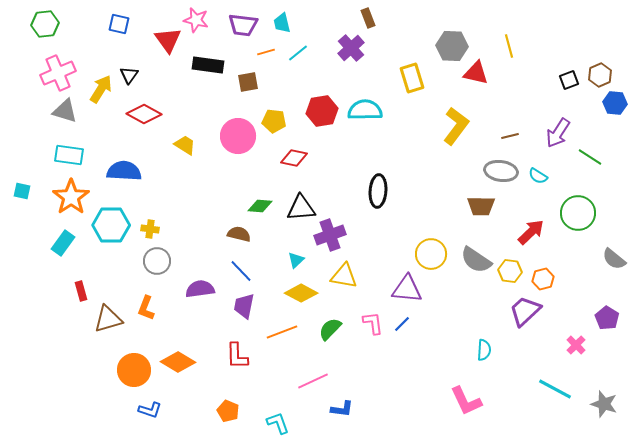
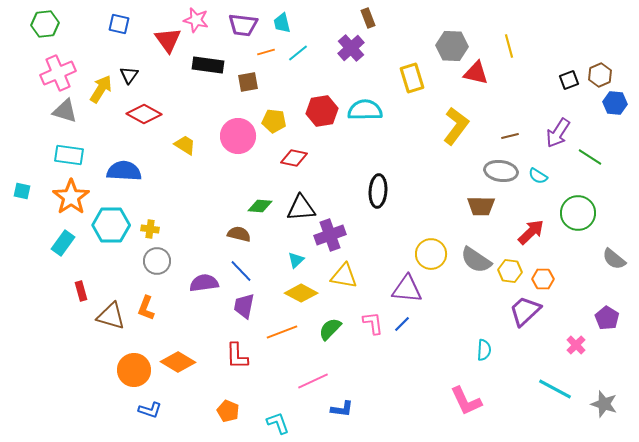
orange hexagon at (543, 279): rotated 15 degrees clockwise
purple semicircle at (200, 289): moved 4 px right, 6 px up
brown triangle at (108, 319): moved 3 px right, 3 px up; rotated 32 degrees clockwise
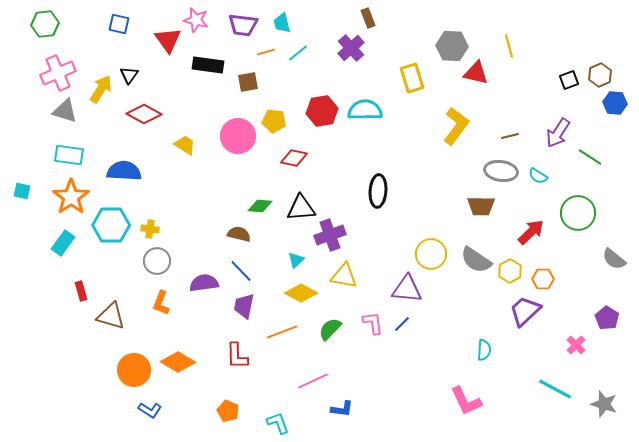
yellow hexagon at (510, 271): rotated 25 degrees clockwise
orange L-shape at (146, 308): moved 15 px right, 5 px up
blue L-shape at (150, 410): rotated 15 degrees clockwise
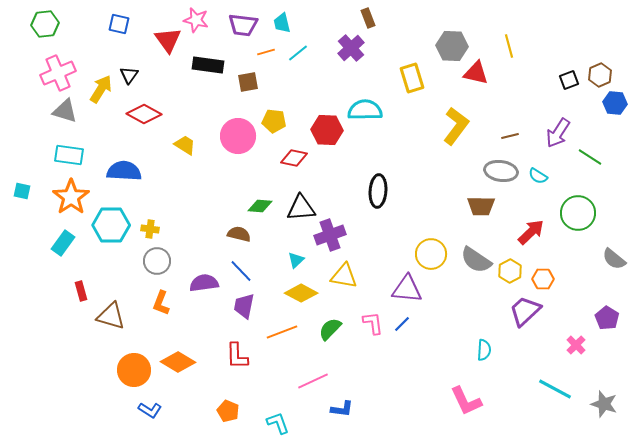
red hexagon at (322, 111): moved 5 px right, 19 px down; rotated 12 degrees clockwise
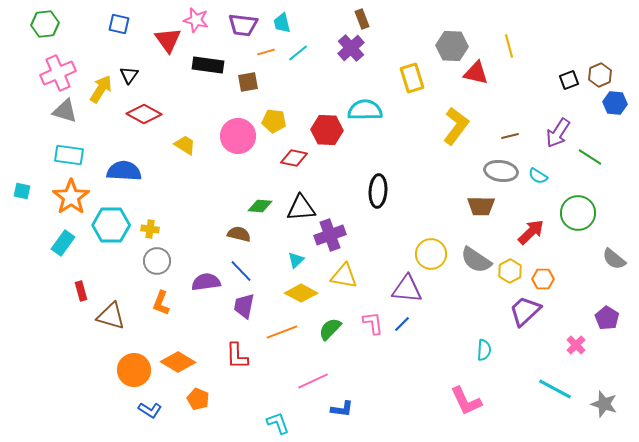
brown rectangle at (368, 18): moved 6 px left, 1 px down
purple semicircle at (204, 283): moved 2 px right, 1 px up
orange pentagon at (228, 411): moved 30 px left, 12 px up
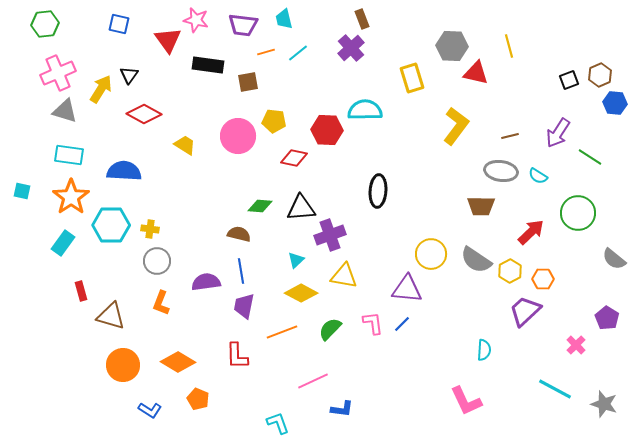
cyan trapezoid at (282, 23): moved 2 px right, 4 px up
blue line at (241, 271): rotated 35 degrees clockwise
orange circle at (134, 370): moved 11 px left, 5 px up
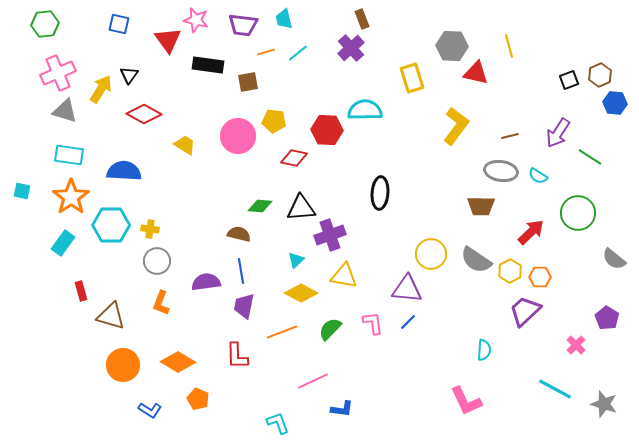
black ellipse at (378, 191): moved 2 px right, 2 px down
orange hexagon at (543, 279): moved 3 px left, 2 px up
blue line at (402, 324): moved 6 px right, 2 px up
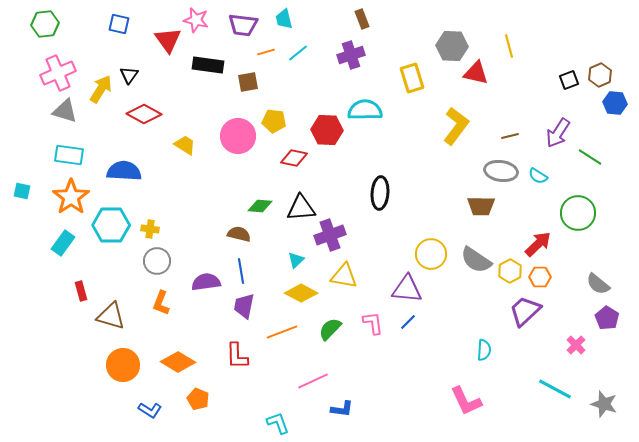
purple cross at (351, 48): moved 7 px down; rotated 24 degrees clockwise
red arrow at (531, 232): moved 7 px right, 12 px down
gray semicircle at (614, 259): moved 16 px left, 25 px down
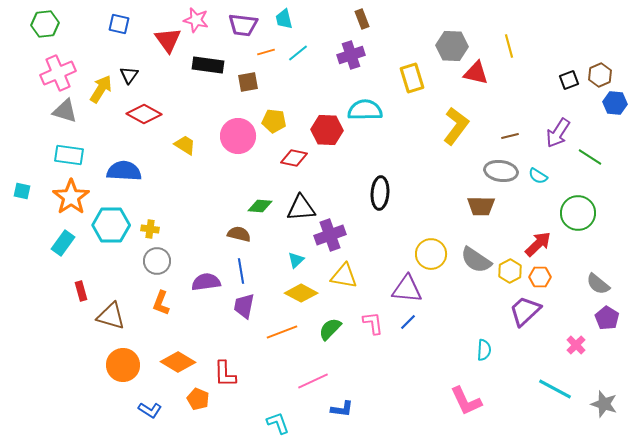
red L-shape at (237, 356): moved 12 px left, 18 px down
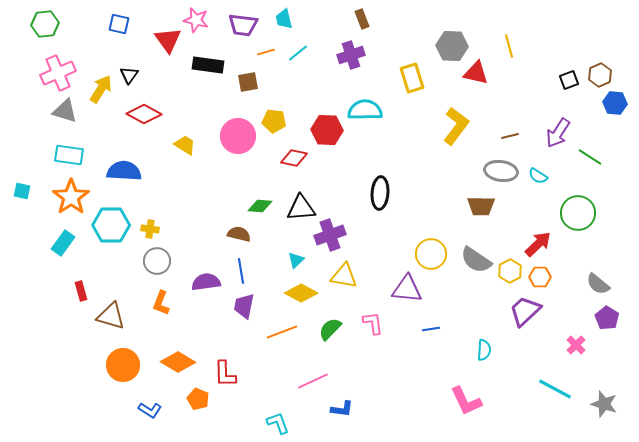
blue line at (408, 322): moved 23 px right, 7 px down; rotated 36 degrees clockwise
